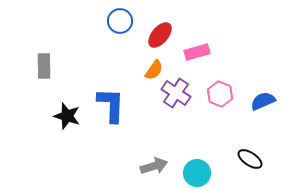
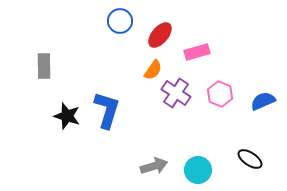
orange semicircle: moved 1 px left
blue L-shape: moved 4 px left, 5 px down; rotated 15 degrees clockwise
cyan circle: moved 1 px right, 3 px up
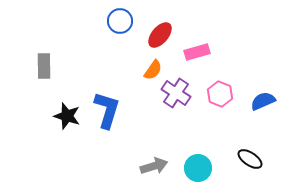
cyan circle: moved 2 px up
